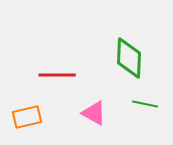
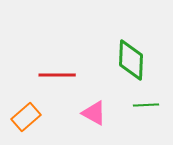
green diamond: moved 2 px right, 2 px down
green line: moved 1 px right, 1 px down; rotated 15 degrees counterclockwise
orange rectangle: moved 1 px left; rotated 28 degrees counterclockwise
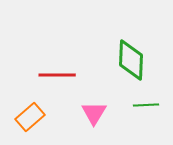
pink triangle: rotated 32 degrees clockwise
orange rectangle: moved 4 px right
